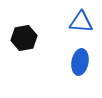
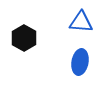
black hexagon: rotated 20 degrees counterclockwise
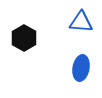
blue ellipse: moved 1 px right, 6 px down
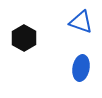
blue triangle: rotated 15 degrees clockwise
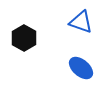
blue ellipse: rotated 60 degrees counterclockwise
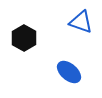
blue ellipse: moved 12 px left, 4 px down
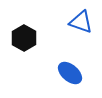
blue ellipse: moved 1 px right, 1 px down
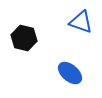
black hexagon: rotated 15 degrees counterclockwise
